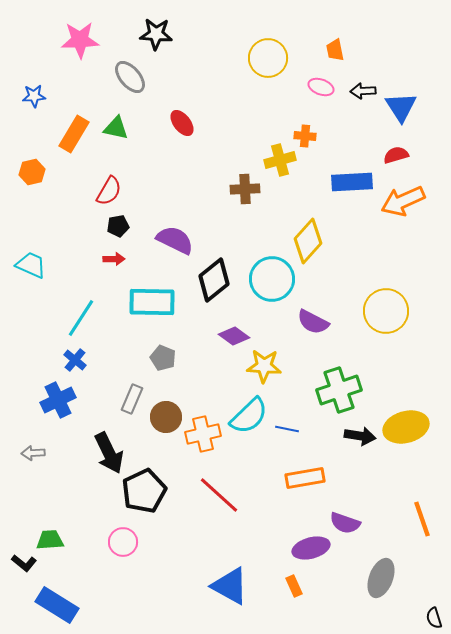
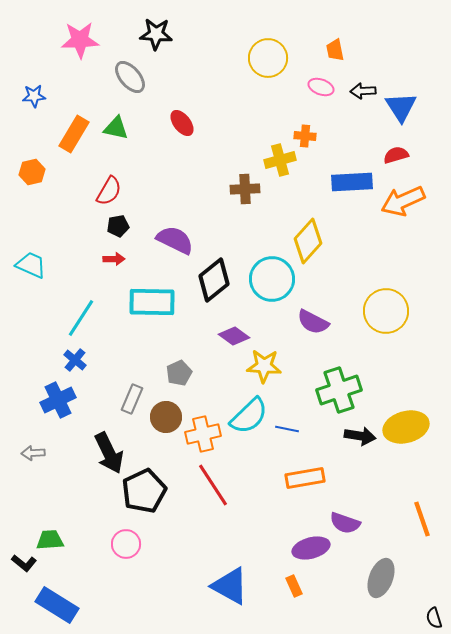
gray pentagon at (163, 358): moved 16 px right, 15 px down; rotated 25 degrees clockwise
red line at (219, 495): moved 6 px left, 10 px up; rotated 15 degrees clockwise
pink circle at (123, 542): moved 3 px right, 2 px down
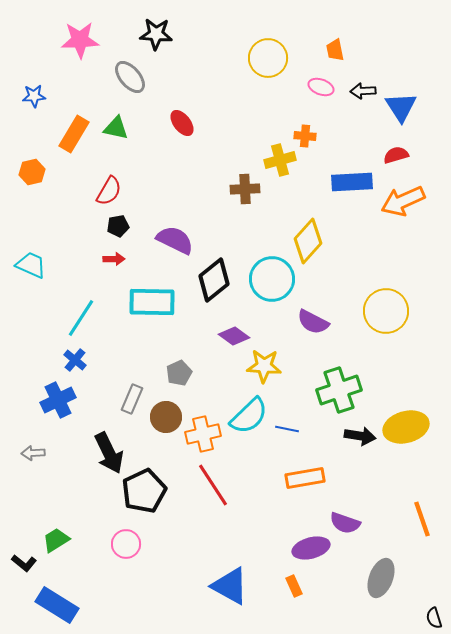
green trapezoid at (50, 540): moved 6 px right; rotated 28 degrees counterclockwise
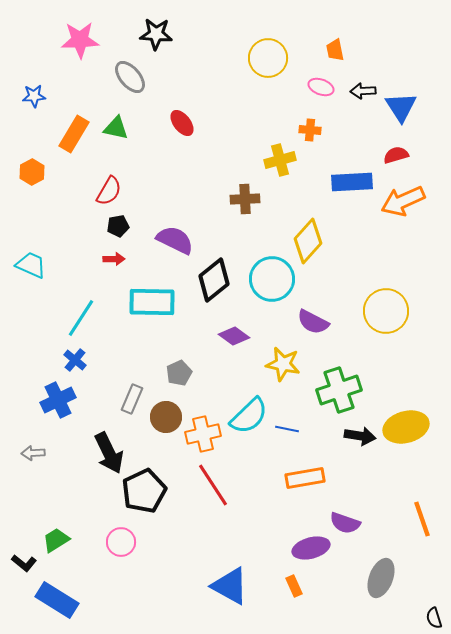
orange cross at (305, 136): moved 5 px right, 6 px up
orange hexagon at (32, 172): rotated 15 degrees counterclockwise
brown cross at (245, 189): moved 10 px down
yellow star at (264, 366): moved 19 px right, 2 px up; rotated 8 degrees clockwise
pink circle at (126, 544): moved 5 px left, 2 px up
blue rectangle at (57, 605): moved 5 px up
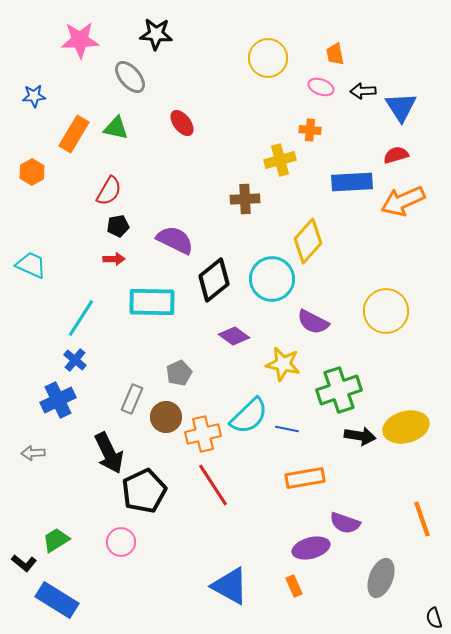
orange trapezoid at (335, 50): moved 4 px down
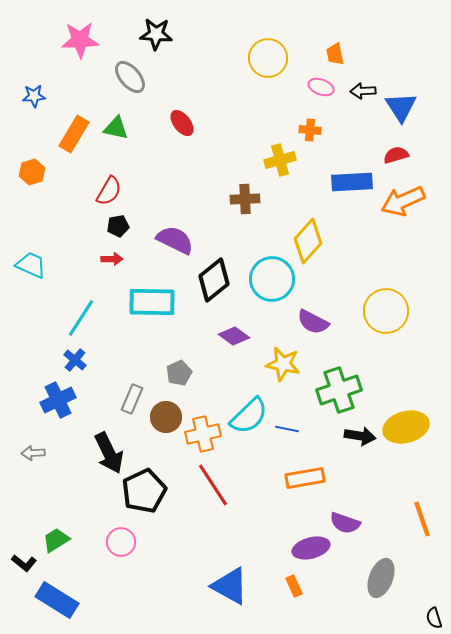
orange hexagon at (32, 172): rotated 10 degrees clockwise
red arrow at (114, 259): moved 2 px left
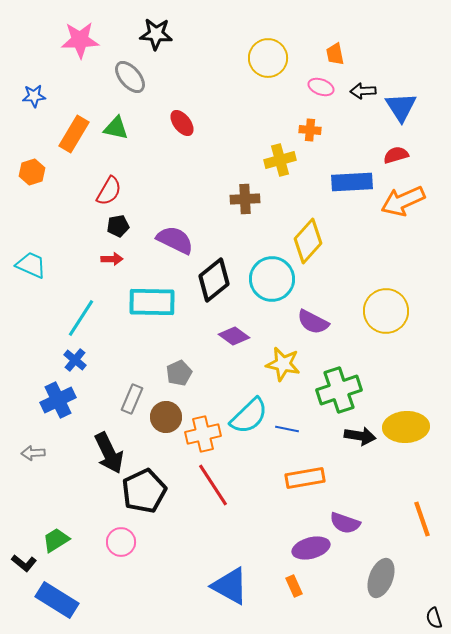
yellow ellipse at (406, 427): rotated 12 degrees clockwise
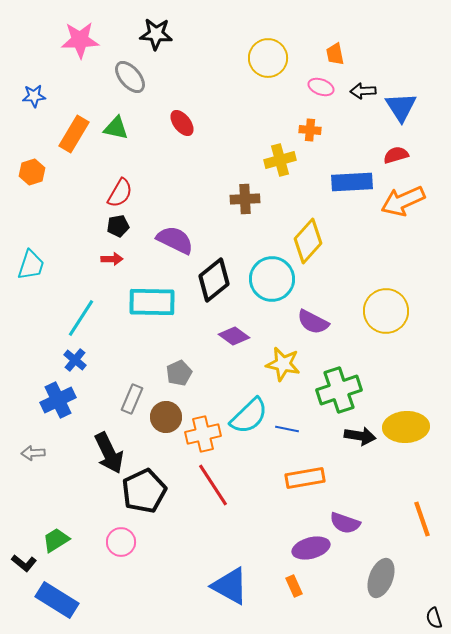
red semicircle at (109, 191): moved 11 px right, 2 px down
cyan trapezoid at (31, 265): rotated 84 degrees clockwise
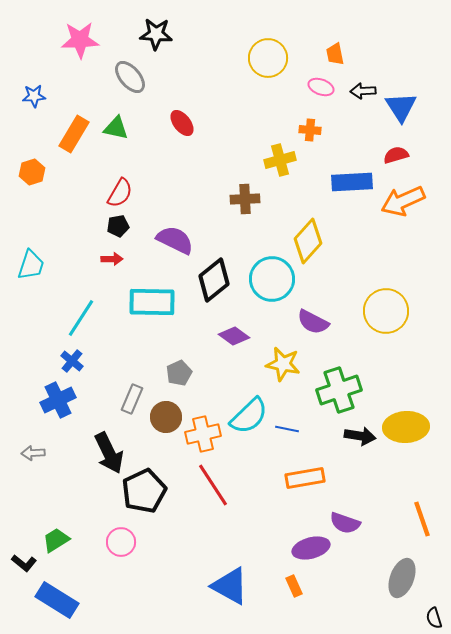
blue cross at (75, 360): moved 3 px left, 1 px down
gray ellipse at (381, 578): moved 21 px right
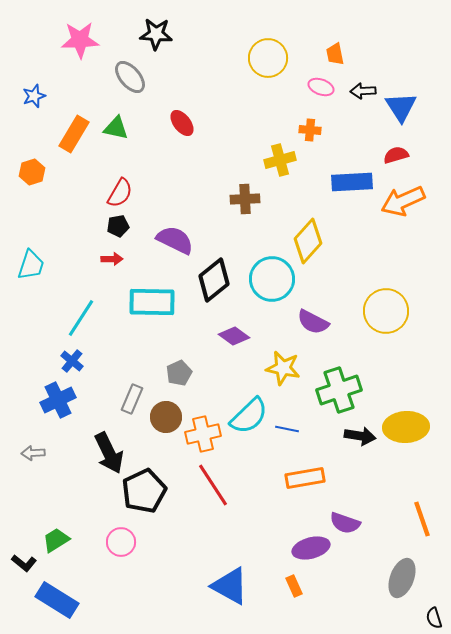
blue star at (34, 96): rotated 15 degrees counterclockwise
yellow star at (283, 364): moved 4 px down
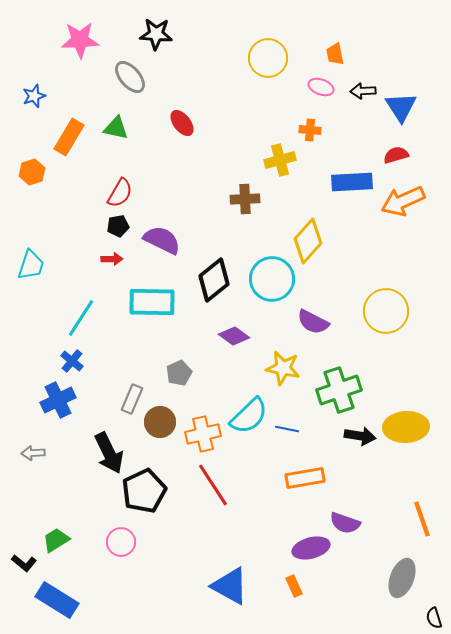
orange rectangle at (74, 134): moved 5 px left, 3 px down
purple semicircle at (175, 240): moved 13 px left
brown circle at (166, 417): moved 6 px left, 5 px down
